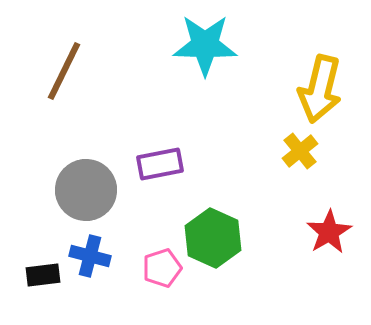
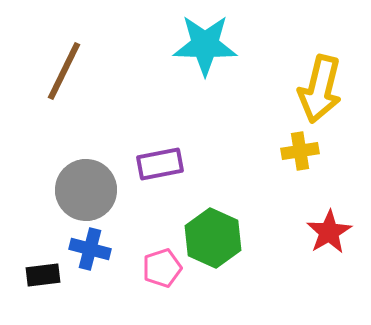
yellow cross: rotated 30 degrees clockwise
blue cross: moved 7 px up
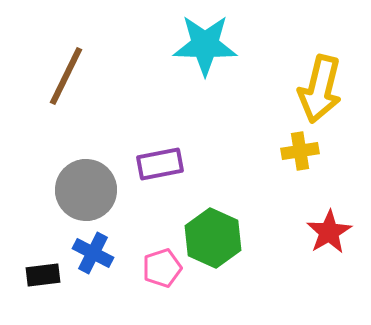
brown line: moved 2 px right, 5 px down
blue cross: moved 3 px right, 4 px down; rotated 12 degrees clockwise
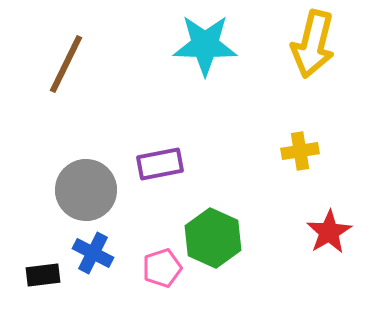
brown line: moved 12 px up
yellow arrow: moved 7 px left, 45 px up
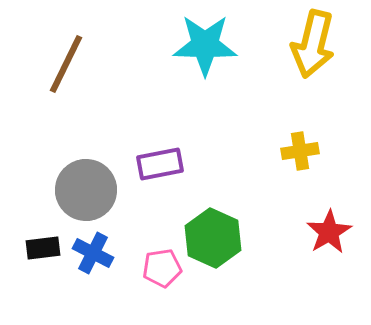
pink pentagon: rotated 9 degrees clockwise
black rectangle: moved 27 px up
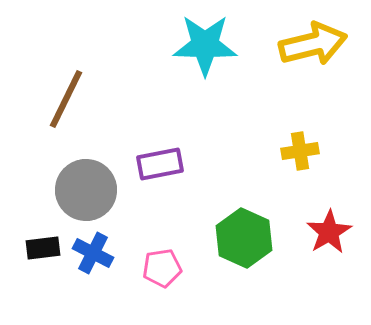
yellow arrow: rotated 118 degrees counterclockwise
brown line: moved 35 px down
green hexagon: moved 31 px right
